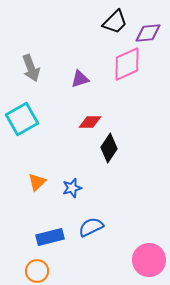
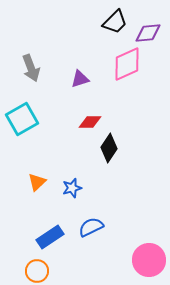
blue rectangle: rotated 20 degrees counterclockwise
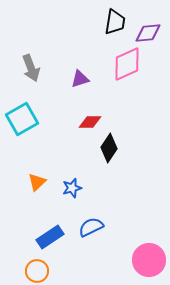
black trapezoid: rotated 36 degrees counterclockwise
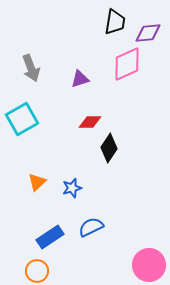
pink circle: moved 5 px down
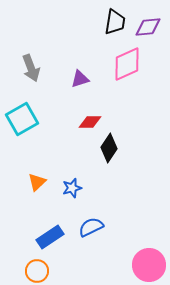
purple diamond: moved 6 px up
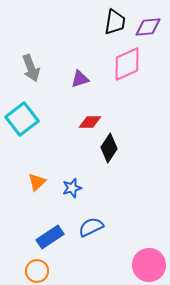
cyan square: rotated 8 degrees counterclockwise
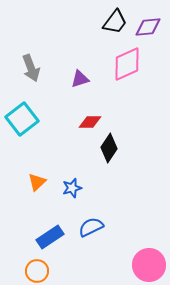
black trapezoid: rotated 28 degrees clockwise
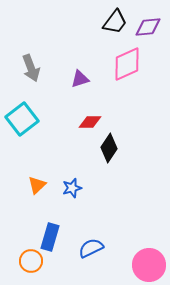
orange triangle: moved 3 px down
blue semicircle: moved 21 px down
blue rectangle: rotated 40 degrees counterclockwise
orange circle: moved 6 px left, 10 px up
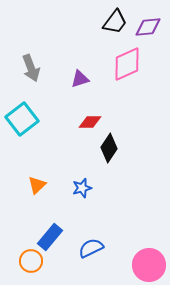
blue star: moved 10 px right
blue rectangle: rotated 24 degrees clockwise
